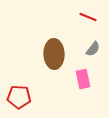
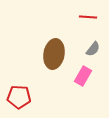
red line: rotated 18 degrees counterclockwise
brown ellipse: rotated 12 degrees clockwise
pink rectangle: moved 3 px up; rotated 42 degrees clockwise
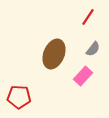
red line: rotated 60 degrees counterclockwise
brown ellipse: rotated 12 degrees clockwise
pink rectangle: rotated 12 degrees clockwise
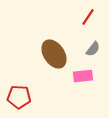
brown ellipse: rotated 56 degrees counterclockwise
pink rectangle: rotated 42 degrees clockwise
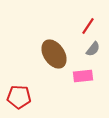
red line: moved 9 px down
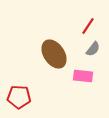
pink rectangle: rotated 12 degrees clockwise
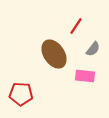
red line: moved 12 px left
pink rectangle: moved 2 px right
red pentagon: moved 2 px right, 3 px up
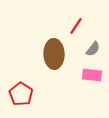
brown ellipse: rotated 32 degrees clockwise
pink rectangle: moved 7 px right, 1 px up
red pentagon: rotated 30 degrees clockwise
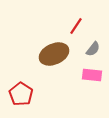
brown ellipse: rotated 68 degrees clockwise
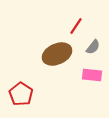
gray semicircle: moved 2 px up
brown ellipse: moved 3 px right
